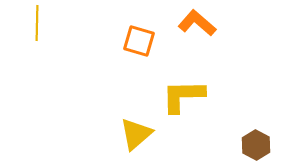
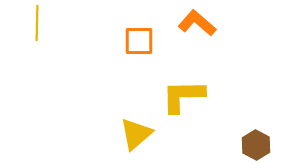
orange square: rotated 16 degrees counterclockwise
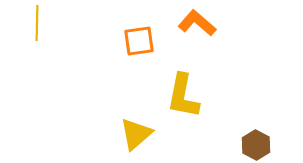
orange square: rotated 8 degrees counterclockwise
yellow L-shape: rotated 78 degrees counterclockwise
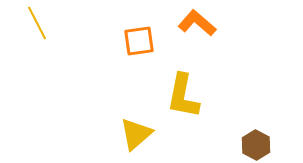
yellow line: rotated 28 degrees counterclockwise
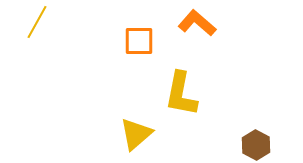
yellow line: moved 1 px up; rotated 56 degrees clockwise
orange square: rotated 8 degrees clockwise
yellow L-shape: moved 2 px left, 2 px up
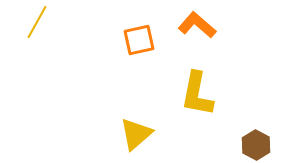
orange L-shape: moved 2 px down
orange square: moved 1 px up; rotated 12 degrees counterclockwise
yellow L-shape: moved 16 px right
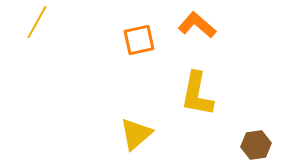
brown hexagon: rotated 24 degrees clockwise
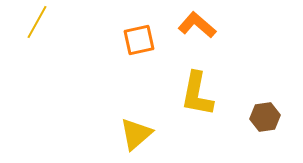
brown hexagon: moved 9 px right, 28 px up
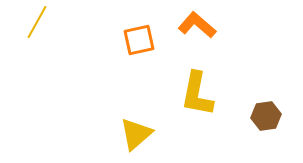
brown hexagon: moved 1 px right, 1 px up
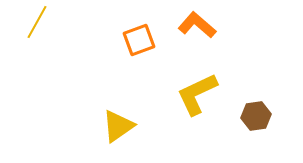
orange square: rotated 8 degrees counterclockwise
yellow L-shape: rotated 54 degrees clockwise
brown hexagon: moved 10 px left
yellow triangle: moved 18 px left, 8 px up; rotated 6 degrees clockwise
